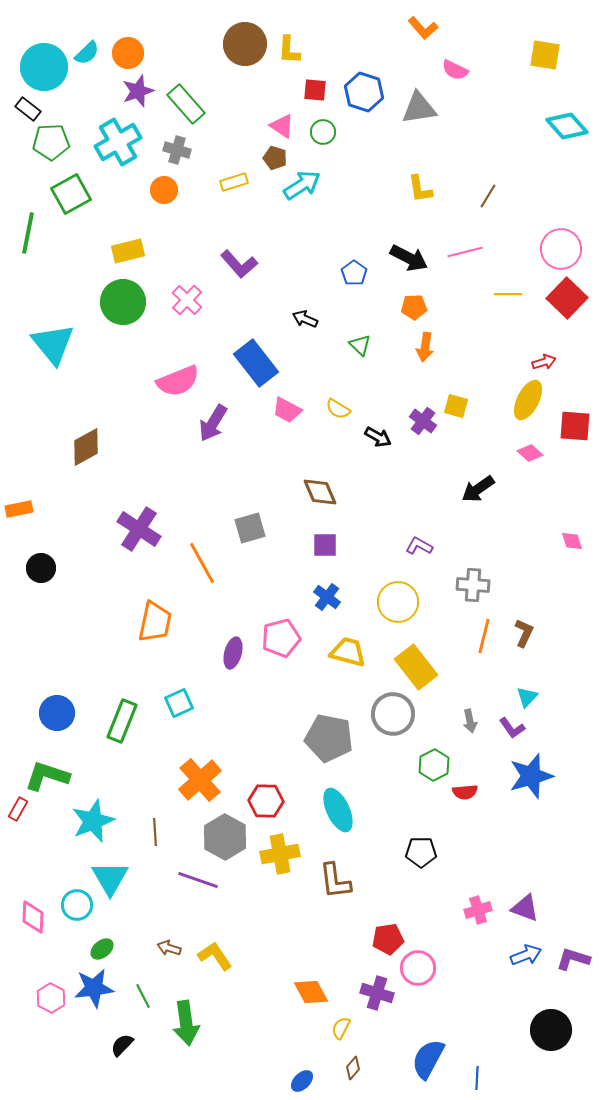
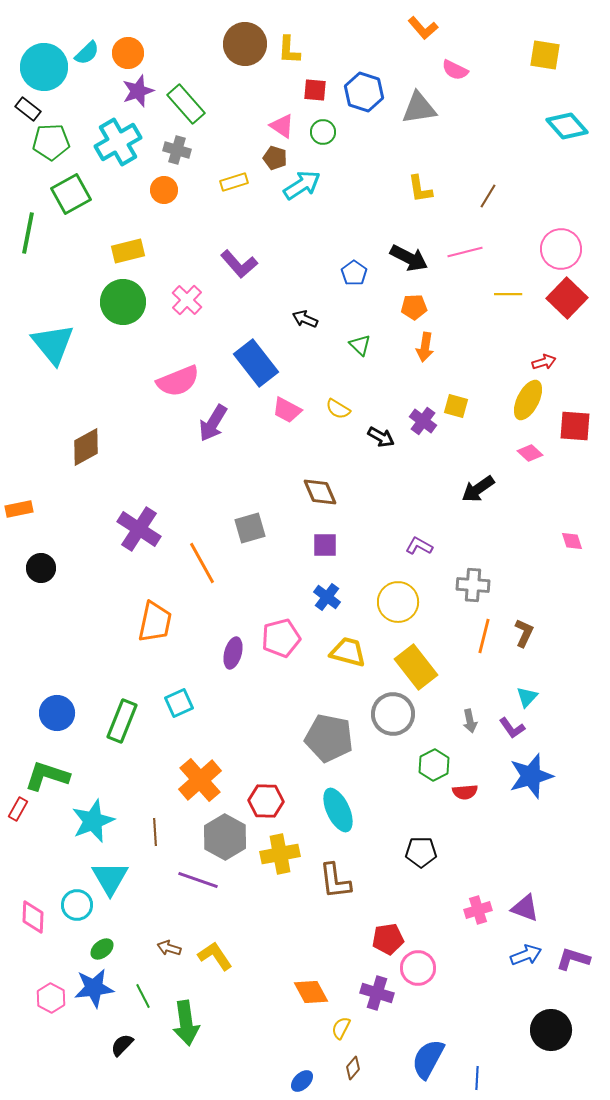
black arrow at (378, 437): moved 3 px right
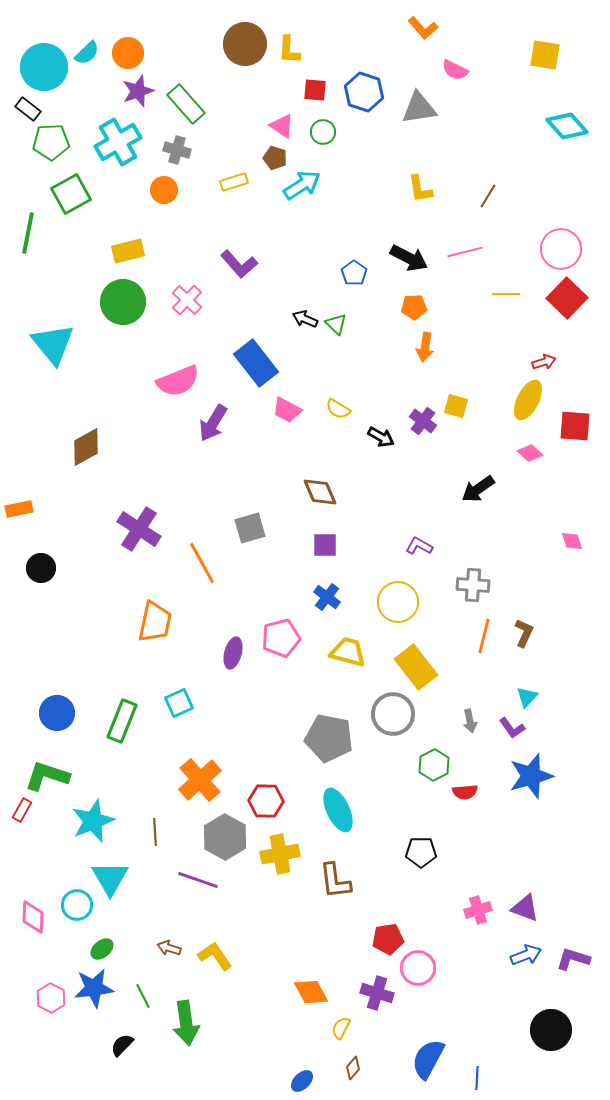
yellow line at (508, 294): moved 2 px left
green triangle at (360, 345): moved 24 px left, 21 px up
red rectangle at (18, 809): moved 4 px right, 1 px down
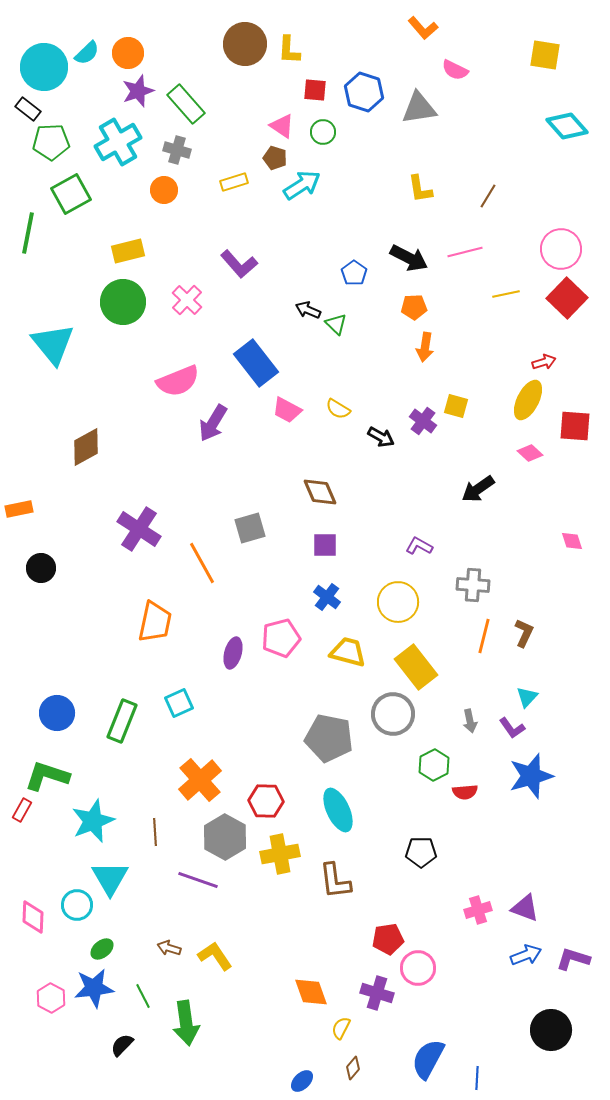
yellow line at (506, 294): rotated 12 degrees counterclockwise
black arrow at (305, 319): moved 3 px right, 9 px up
orange diamond at (311, 992): rotated 9 degrees clockwise
